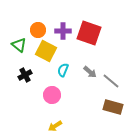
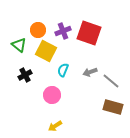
purple cross: rotated 21 degrees counterclockwise
gray arrow: rotated 120 degrees clockwise
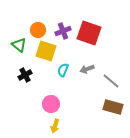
yellow square: rotated 10 degrees counterclockwise
gray arrow: moved 3 px left, 3 px up
pink circle: moved 1 px left, 9 px down
yellow arrow: rotated 40 degrees counterclockwise
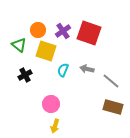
purple cross: rotated 14 degrees counterclockwise
gray arrow: rotated 32 degrees clockwise
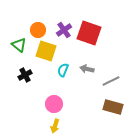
purple cross: moved 1 px right, 1 px up
gray line: rotated 66 degrees counterclockwise
pink circle: moved 3 px right
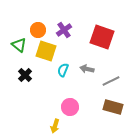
red square: moved 13 px right, 4 px down
black cross: rotated 16 degrees counterclockwise
pink circle: moved 16 px right, 3 px down
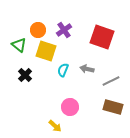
yellow arrow: rotated 64 degrees counterclockwise
